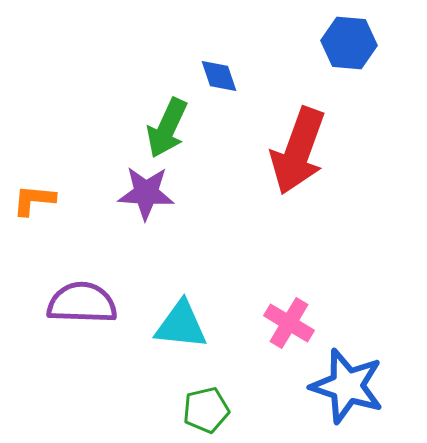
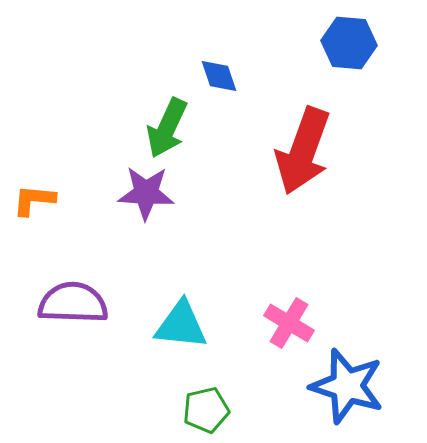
red arrow: moved 5 px right
purple semicircle: moved 9 px left
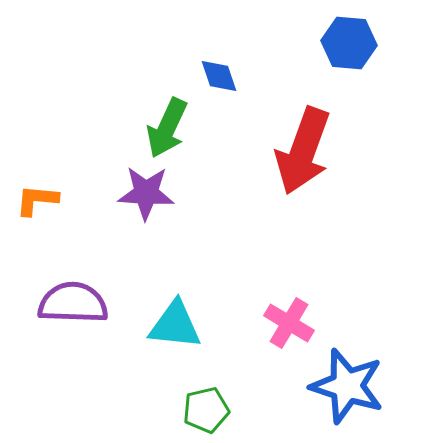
orange L-shape: moved 3 px right
cyan triangle: moved 6 px left
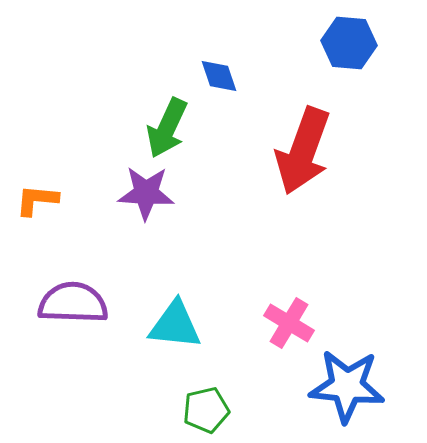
blue star: rotated 12 degrees counterclockwise
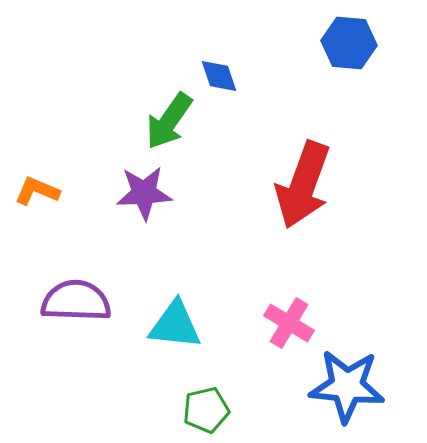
green arrow: moved 2 px right, 7 px up; rotated 10 degrees clockwise
red arrow: moved 34 px down
purple star: moved 2 px left; rotated 6 degrees counterclockwise
orange L-shape: moved 9 px up; rotated 18 degrees clockwise
purple semicircle: moved 3 px right, 2 px up
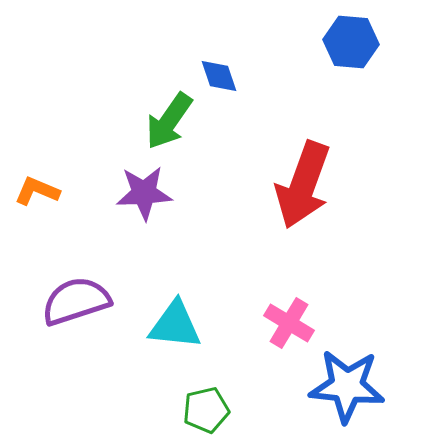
blue hexagon: moved 2 px right, 1 px up
purple semicircle: rotated 20 degrees counterclockwise
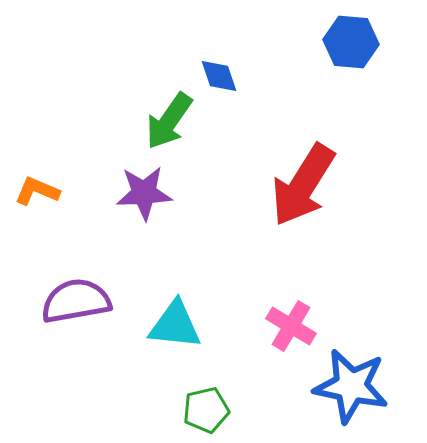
red arrow: rotated 12 degrees clockwise
purple semicircle: rotated 8 degrees clockwise
pink cross: moved 2 px right, 3 px down
blue star: moved 4 px right; rotated 6 degrees clockwise
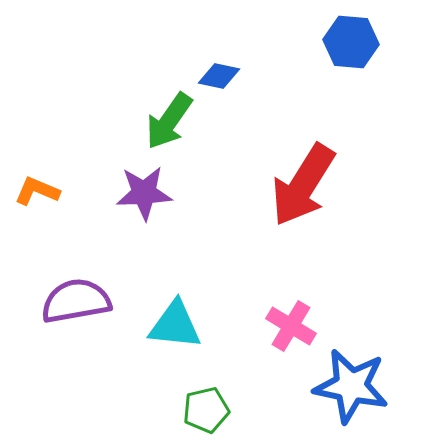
blue diamond: rotated 60 degrees counterclockwise
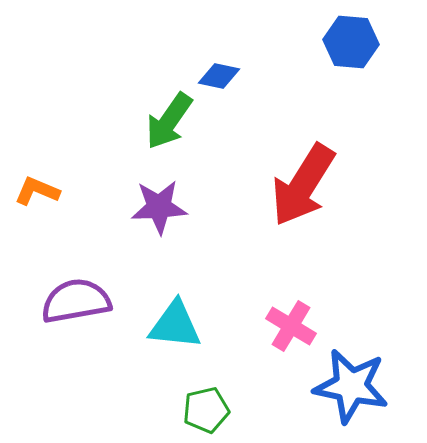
purple star: moved 15 px right, 14 px down
